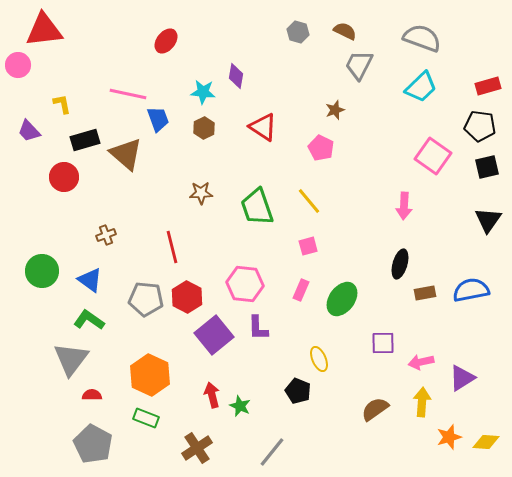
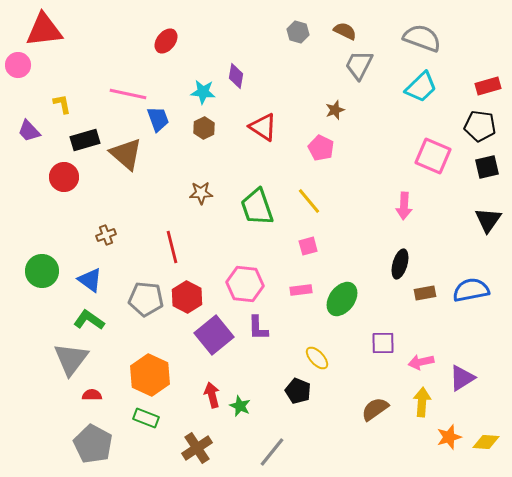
pink square at (433, 156): rotated 12 degrees counterclockwise
pink rectangle at (301, 290): rotated 60 degrees clockwise
yellow ellipse at (319, 359): moved 2 px left, 1 px up; rotated 20 degrees counterclockwise
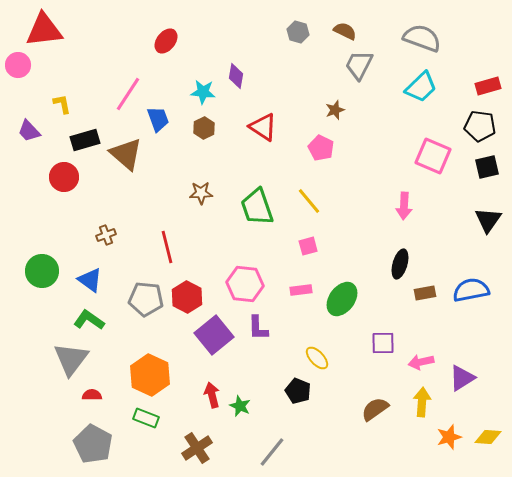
pink line at (128, 94): rotated 69 degrees counterclockwise
red line at (172, 247): moved 5 px left
yellow diamond at (486, 442): moved 2 px right, 5 px up
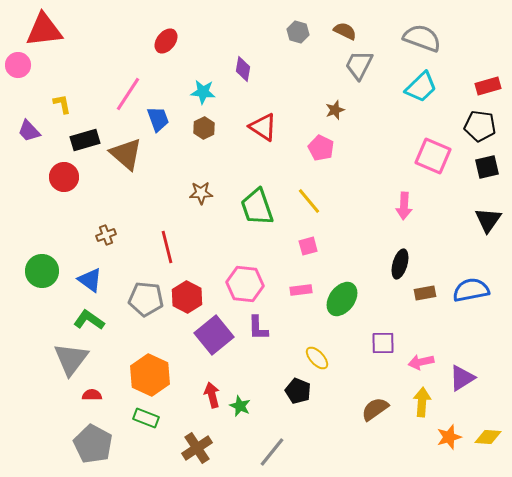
purple diamond at (236, 76): moved 7 px right, 7 px up
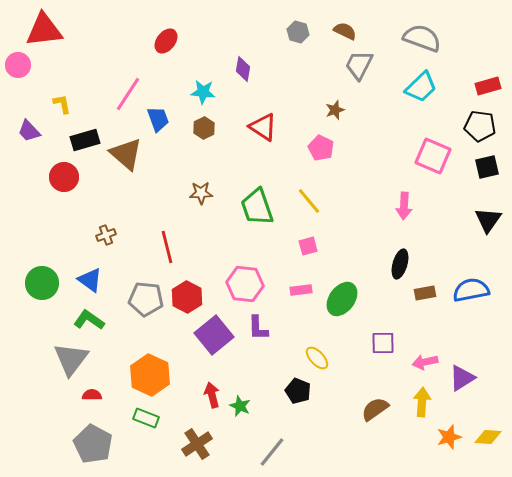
green circle at (42, 271): moved 12 px down
pink arrow at (421, 362): moved 4 px right
brown cross at (197, 448): moved 4 px up
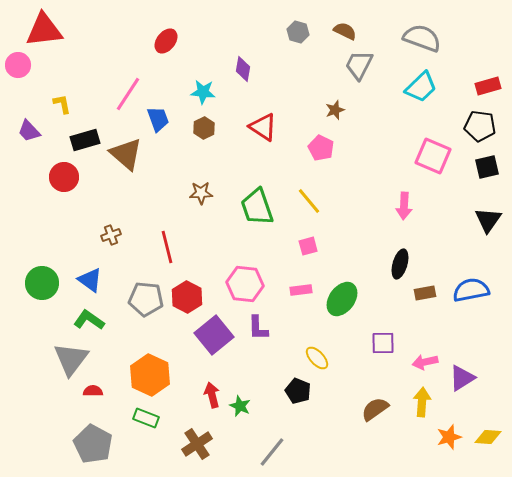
brown cross at (106, 235): moved 5 px right
red semicircle at (92, 395): moved 1 px right, 4 px up
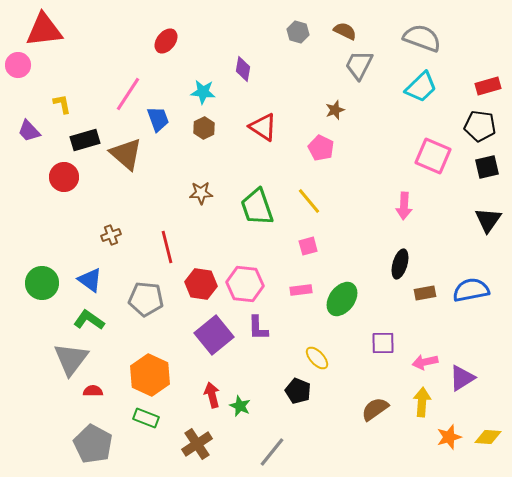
red hexagon at (187, 297): moved 14 px right, 13 px up; rotated 20 degrees counterclockwise
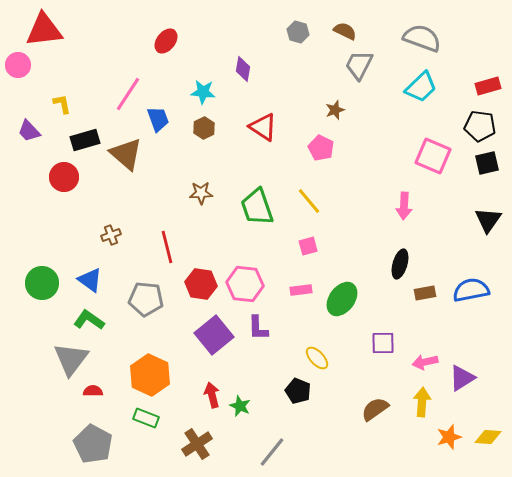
black square at (487, 167): moved 4 px up
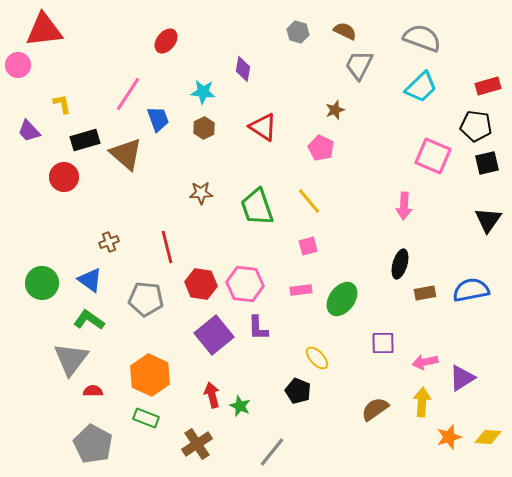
black pentagon at (480, 126): moved 4 px left
brown cross at (111, 235): moved 2 px left, 7 px down
